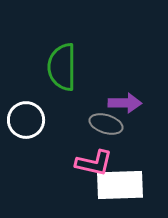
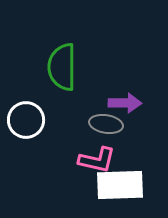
gray ellipse: rotated 8 degrees counterclockwise
pink L-shape: moved 3 px right, 3 px up
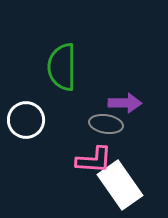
pink L-shape: moved 3 px left; rotated 9 degrees counterclockwise
white rectangle: rotated 57 degrees clockwise
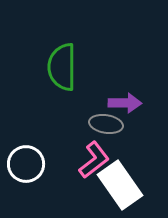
white circle: moved 44 px down
pink L-shape: rotated 42 degrees counterclockwise
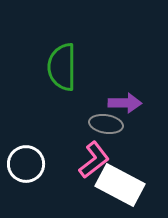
white rectangle: rotated 27 degrees counterclockwise
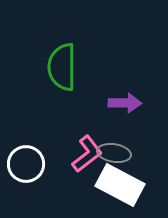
gray ellipse: moved 8 px right, 29 px down
pink L-shape: moved 7 px left, 6 px up
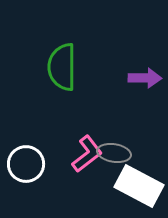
purple arrow: moved 20 px right, 25 px up
white rectangle: moved 19 px right, 1 px down
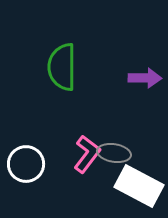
pink L-shape: rotated 15 degrees counterclockwise
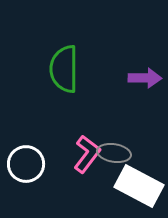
green semicircle: moved 2 px right, 2 px down
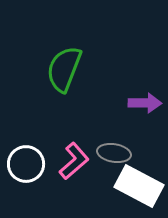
green semicircle: rotated 21 degrees clockwise
purple arrow: moved 25 px down
pink L-shape: moved 13 px left, 7 px down; rotated 12 degrees clockwise
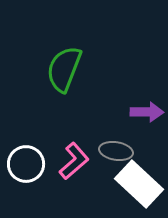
purple arrow: moved 2 px right, 9 px down
gray ellipse: moved 2 px right, 2 px up
white rectangle: moved 2 px up; rotated 15 degrees clockwise
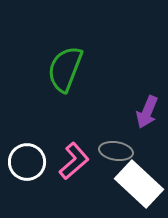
green semicircle: moved 1 px right
purple arrow: rotated 112 degrees clockwise
white circle: moved 1 px right, 2 px up
